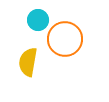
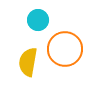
orange circle: moved 10 px down
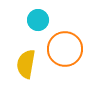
yellow semicircle: moved 2 px left, 2 px down
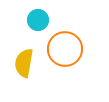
yellow semicircle: moved 2 px left, 1 px up
